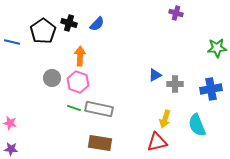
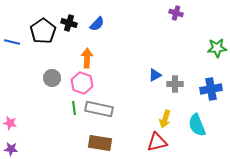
orange arrow: moved 7 px right, 2 px down
pink hexagon: moved 4 px right, 1 px down
green line: rotated 64 degrees clockwise
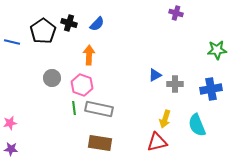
green star: moved 2 px down
orange arrow: moved 2 px right, 3 px up
pink hexagon: moved 2 px down
pink star: rotated 24 degrees counterclockwise
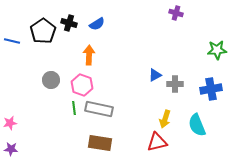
blue semicircle: rotated 14 degrees clockwise
blue line: moved 1 px up
gray circle: moved 1 px left, 2 px down
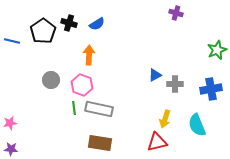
green star: rotated 18 degrees counterclockwise
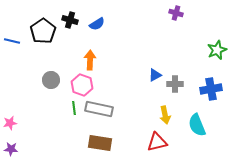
black cross: moved 1 px right, 3 px up
orange arrow: moved 1 px right, 5 px down
yellow arrow: moved 4 px up; rotated 30 degrees counterclockwise
